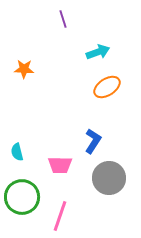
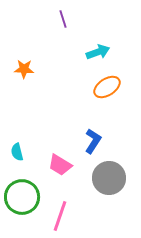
pink trapezoid: rotated 30 degrees clockwise
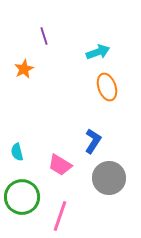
purple line: moved 19 px left, 17 px down
orange star: rotated 30 degrees counterclockwise
orange ellipse: rotated 76 degrees counterclockwise
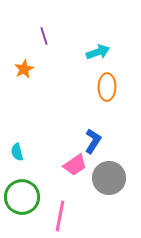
orange ellipse: rotated 20 degrees clockwise
pink trapezoid: moved 15 px right; rotated 65 degrees counterclockwise
pink line: rotated 8 degrees counterclockwise
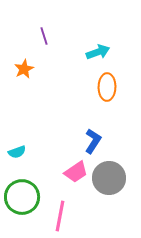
cyan semicircle: rotated 96 degrees counterclockwise
pink trapezoid: moved 1 px right, 7 px down
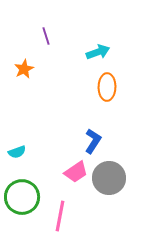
purple line: moved 2 px right
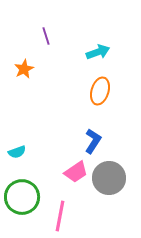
orange ellipse: moved 7 px left, 4 px down; rotated 16 degrees clockwise
